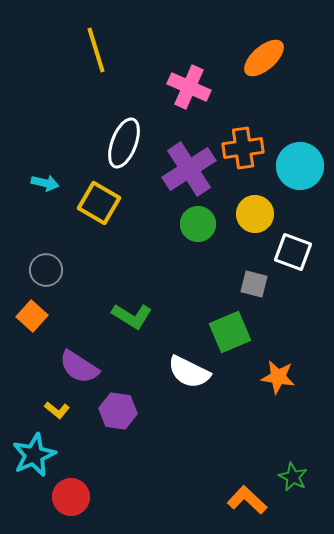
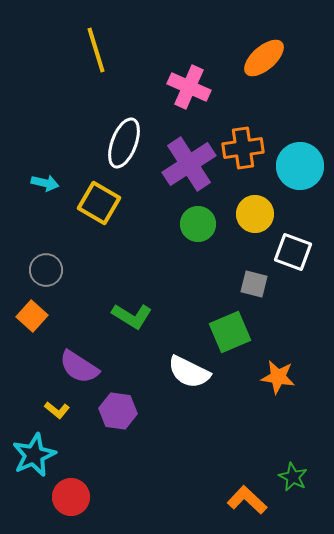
purple cross: moved 5 px up
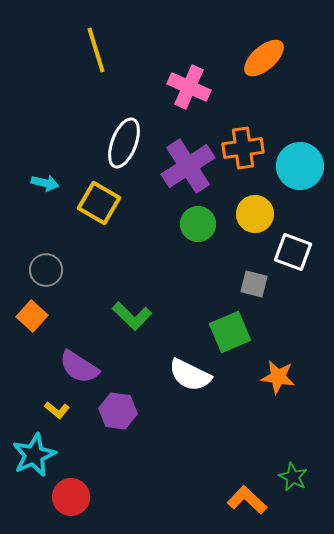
purple cross: moved 1 px left, 2 px down
green L-shape: rotated 12 degrees clockwise
white semicircle: moved 1 px right, 3 px down
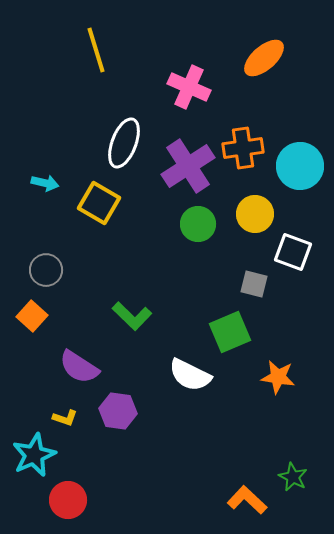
yellow L-shape: moved 8 px right, 8 px down; rotated 20 degrees counterclockwise
red circle: moved 3 px left, 3 px down
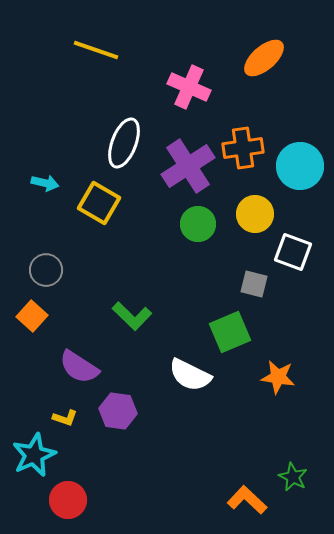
yellow line: rotated 54 degrees counterclockwise
